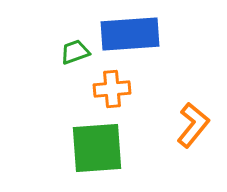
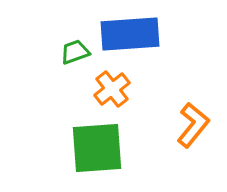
orange cross: rotated 33 degrees counterclockwise
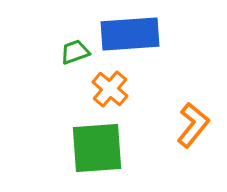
orange cross: moved 2 px left; rotated 12 degrees counterclockwise
